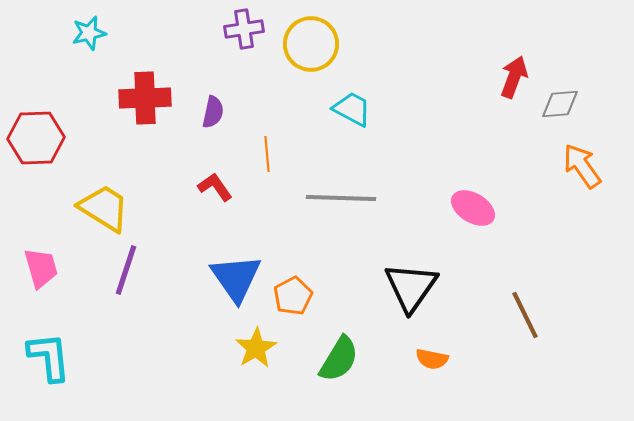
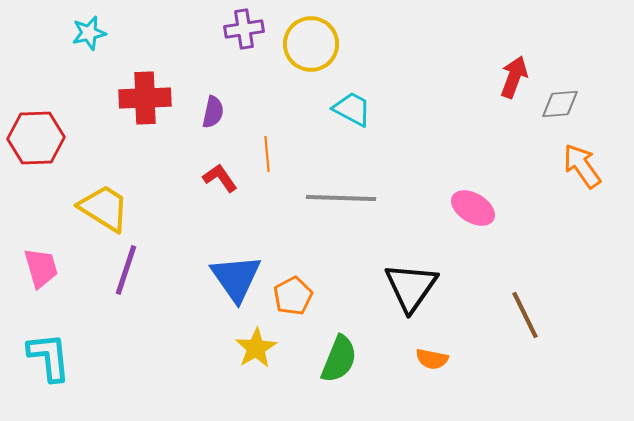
red L-shape: moved 5 px right, 9 px up
green semicircle: rotated 9 degrees counterclockwise
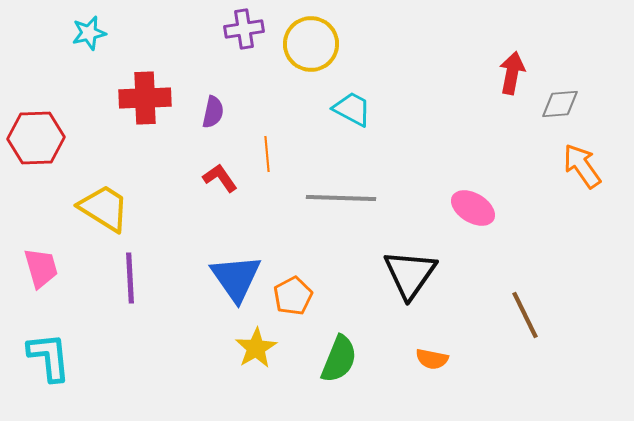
red arrow: moved 2 px left, 4 px up; rotated 9 degrees counterclockwise
purple line: moved 4 px right, 8 px down; rotated 21 degrees counterclockwise
black triangle: moved 1 px left, 13 px up
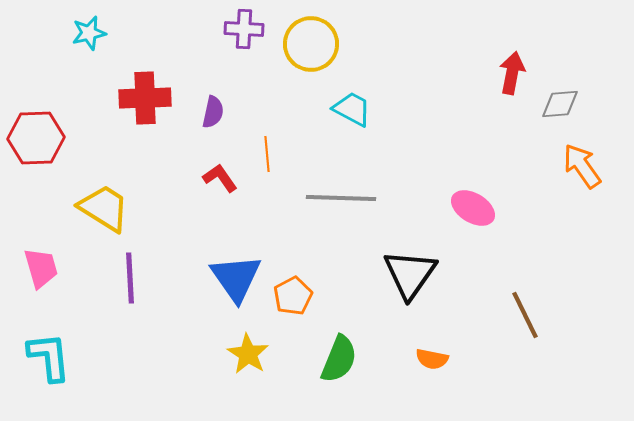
purple cross: rotated 12 degrees clockwise
yellow star: moved 8 px left, 6 px down; rotated 9 degrees counterclockwise
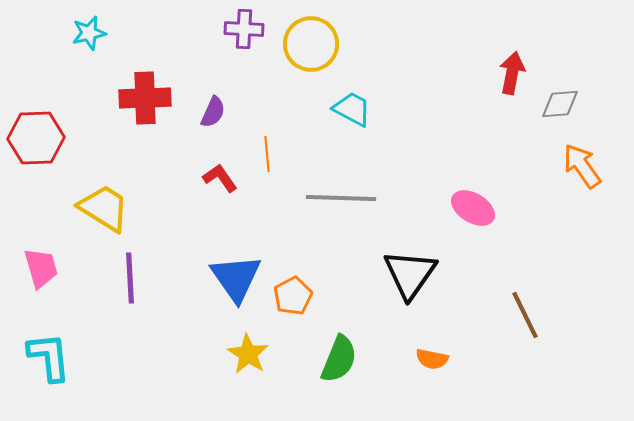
purple semicircle: rotated 12 degrees clockwise
